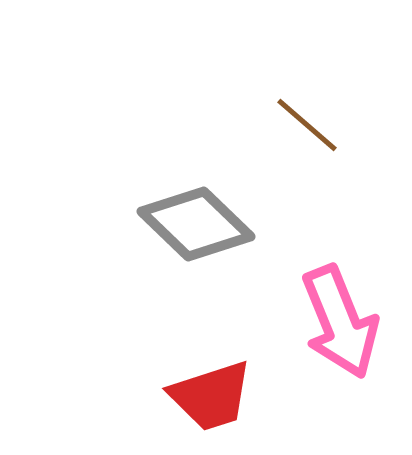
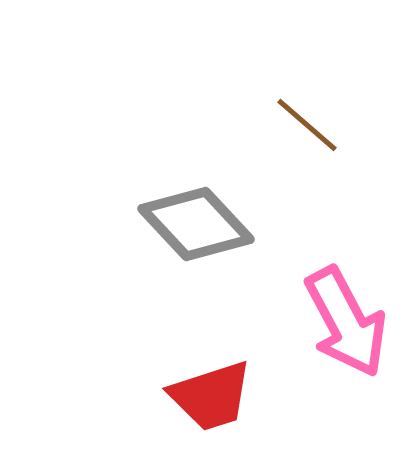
gray diamond: rotated 3 degrees clockwise
pink arrow: moved 6 px right; rotated 6 degrees counterclockwise
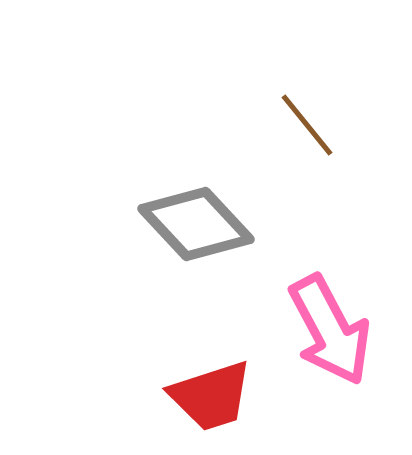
brown line: rotated 10 degrees clockwise
pink arrow: moved 16 px left, 8 px down
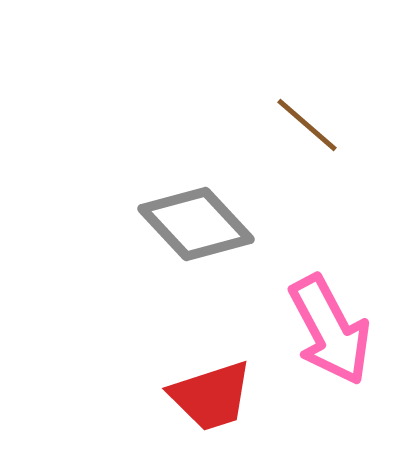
brown line: rotated 10 degrees counterclockwise
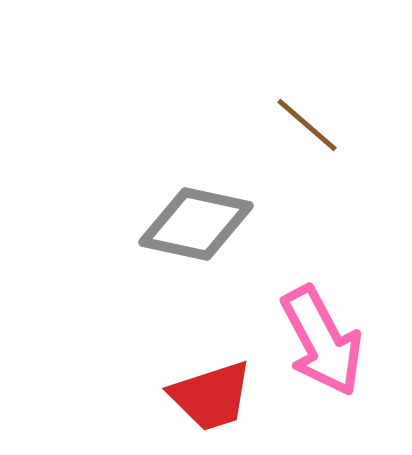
gray diamond: rotated 35 degrees counterclockwise
pink arrow: moved 8 px left, 11 px down
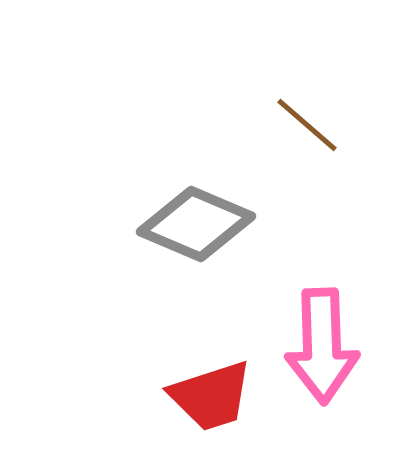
gray diamond: rotated 11 degrees clockwise
pink arrow: moved 5 px down; rotated 26 degrees clockwise
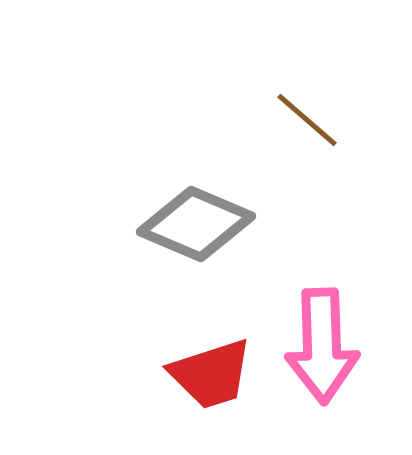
brown line: moved 5 px up
red trapezoid: moved 22 px up
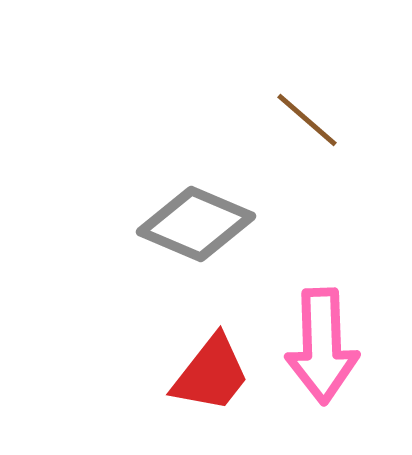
red trapezoid: rotated 34 degrees counterclockwise
